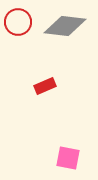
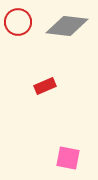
gray diamond: moved 2 px right
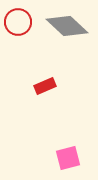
gray diamond: rotated 36 degrees clockwise
pink square: rotated 25 degrees counterclockwise
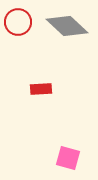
red rectangle: moved 4 px left, 3 px down; rotated 20 degrees clockwise
pink square: rotated 30 degrees clockwise
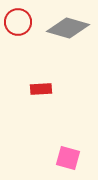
gray diamond: moved 1 px right, 2 px down; rotated 27 degrees counterclockwise
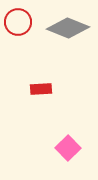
gray diamond: rotated 6 degrees clockwise
pink square: moved 10 px up; rotated 30 degrees clockwise
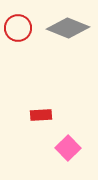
red circle: moved 6 px down
red rectangle: moved 26 px down
